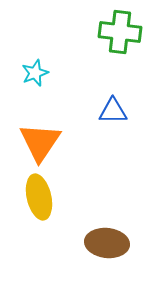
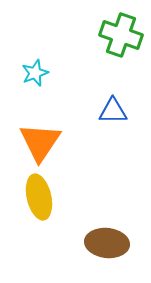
green cross: moved 1 px right, 3 px down; rotated 12 degrees clockwise
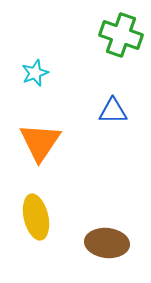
yellow ellipse: moved 3 px left, 20 px down
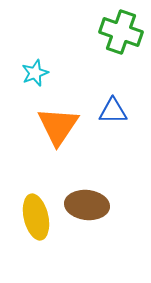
green cross: moved 3 px up
orange triangle: moved 18 px right, 16 px up
brown ellipse: moved 20 px left, 38 px up
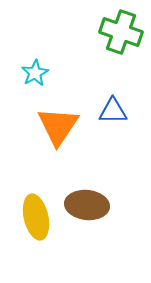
cyan star: rotated 8 degrees counterclockwise
